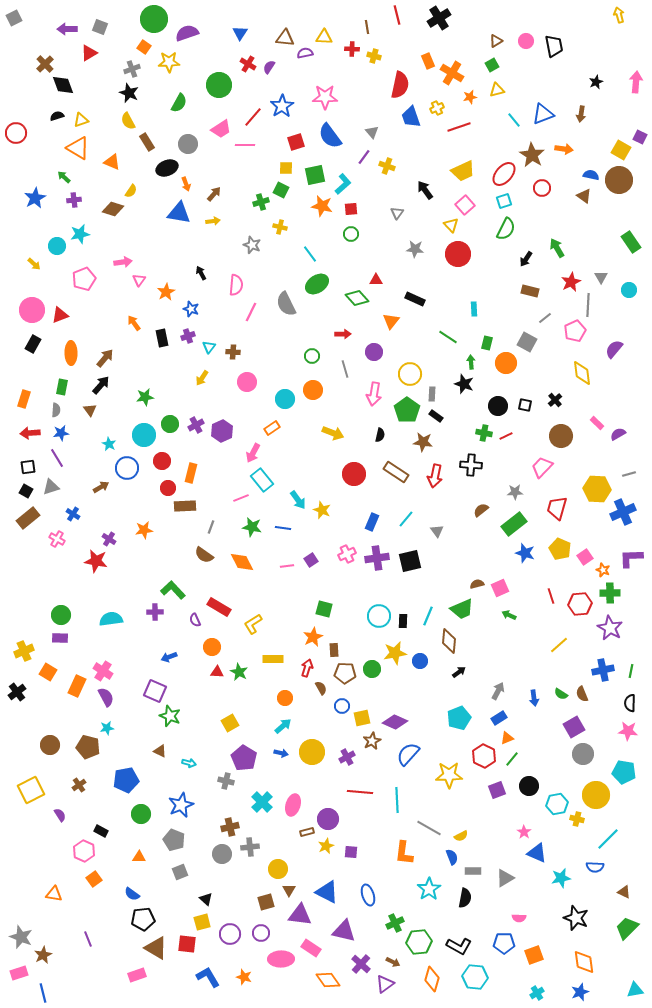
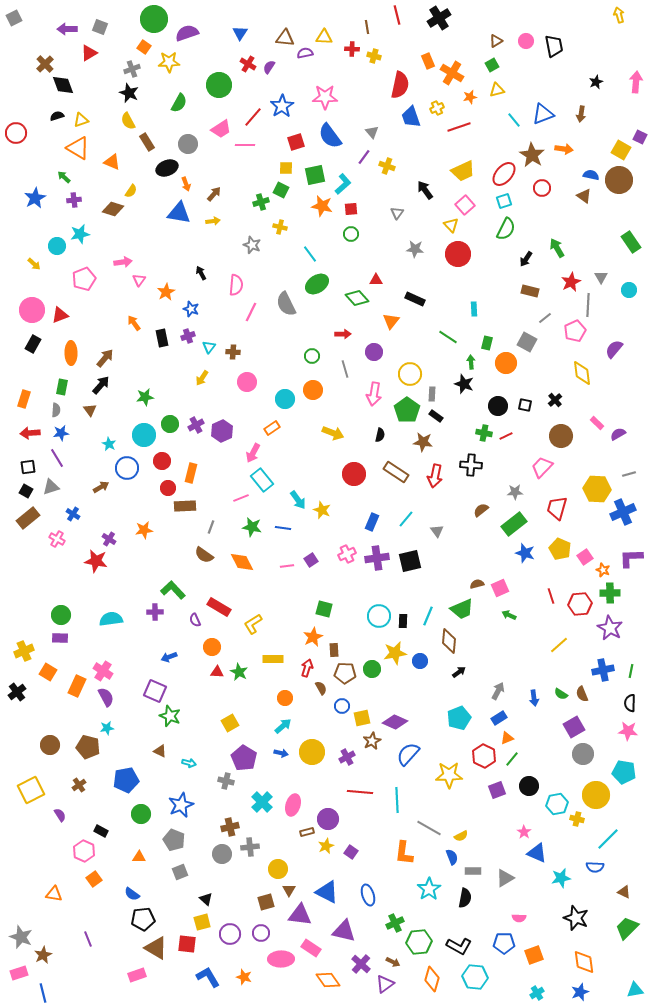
purple square at (351, 852): rotated 32 degrees clockwise
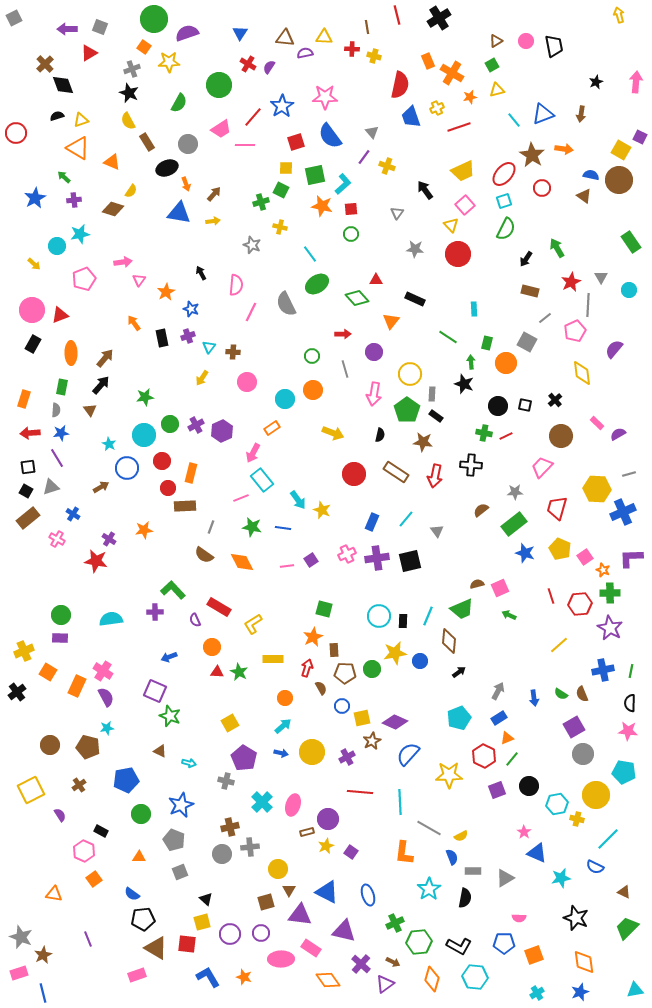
cyan line at (397, 800): moved 3 px right, 2 px down
blue semicircle at (595, 867): rotated 24 degrees clockwise
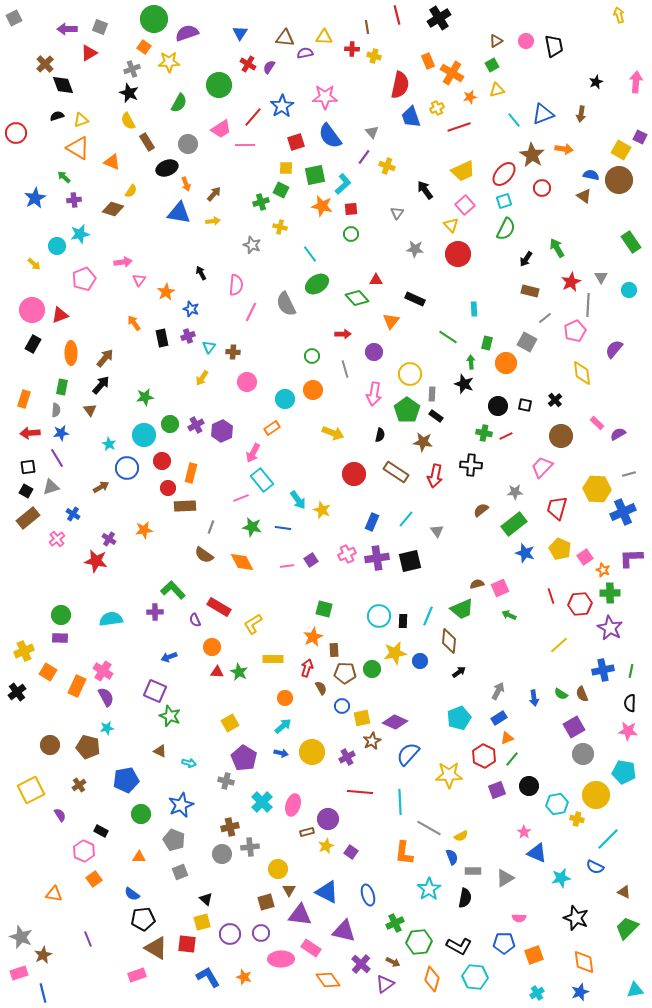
pink cross at (57, 539): rotated 21 degrees clockwise
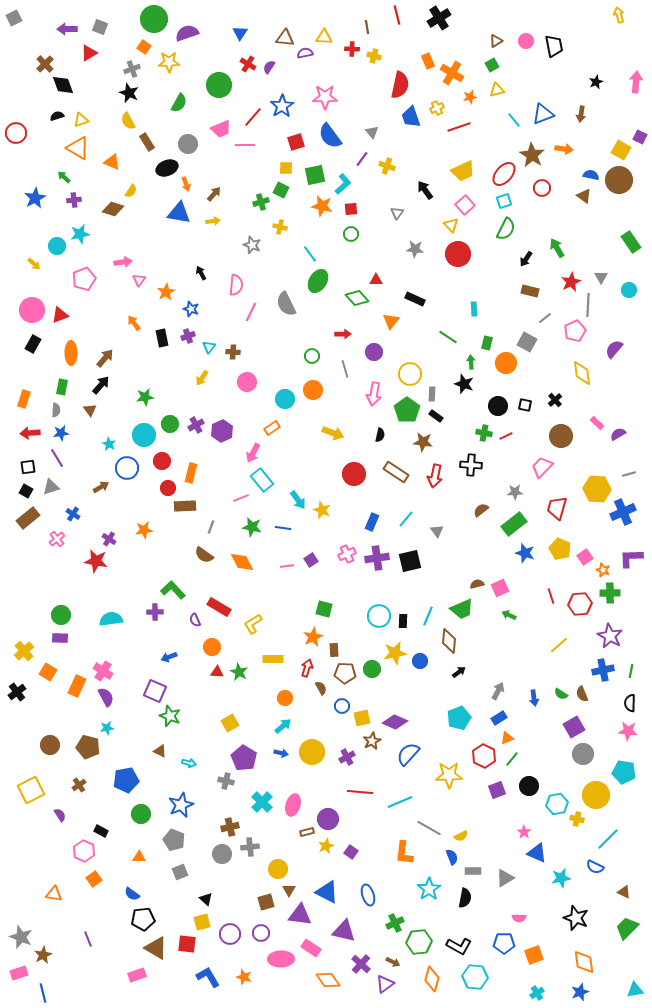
pink trapezoid at (221, 129): rotated 10 degrees clockwise
purple line at (364, 157): moved 2 px left, 2 px down
green ellipse at (317, 284): moved 1 px right, 3 px up; rotated 25 degrees counterclockwise
purple star at (610, 628): moved 8 px down
yellow cross at (24, 651): rotated 18 degrees counterclockwise
cyan line at (400, 802): rotated 70 degrees clockwise
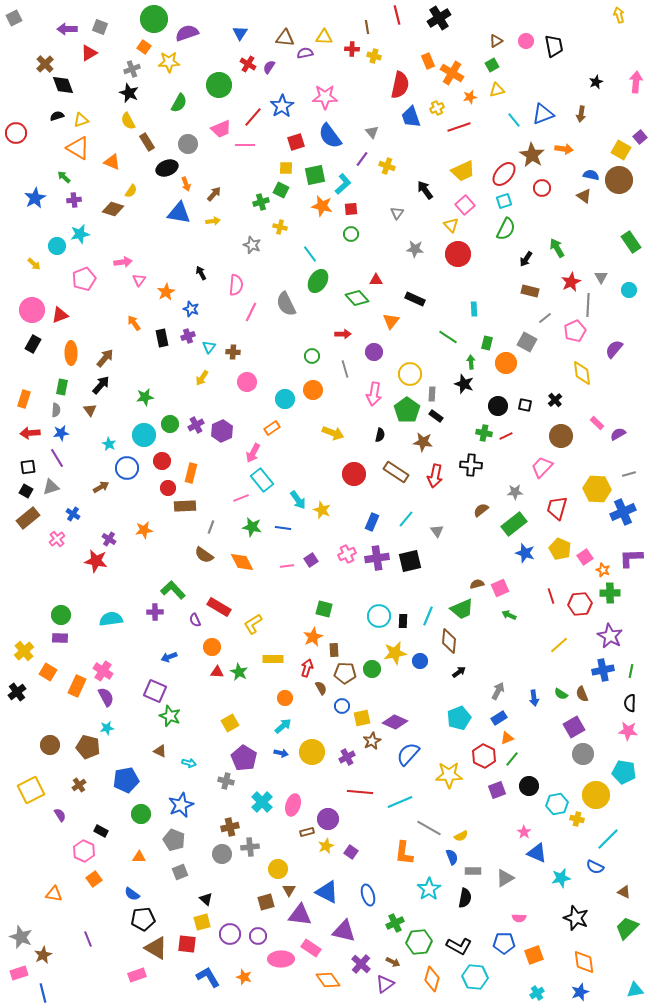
purple square at (640, 137): rotated 24 degrees clockwise
purple circle at (261, 933): moved 3 px left, 3 px down
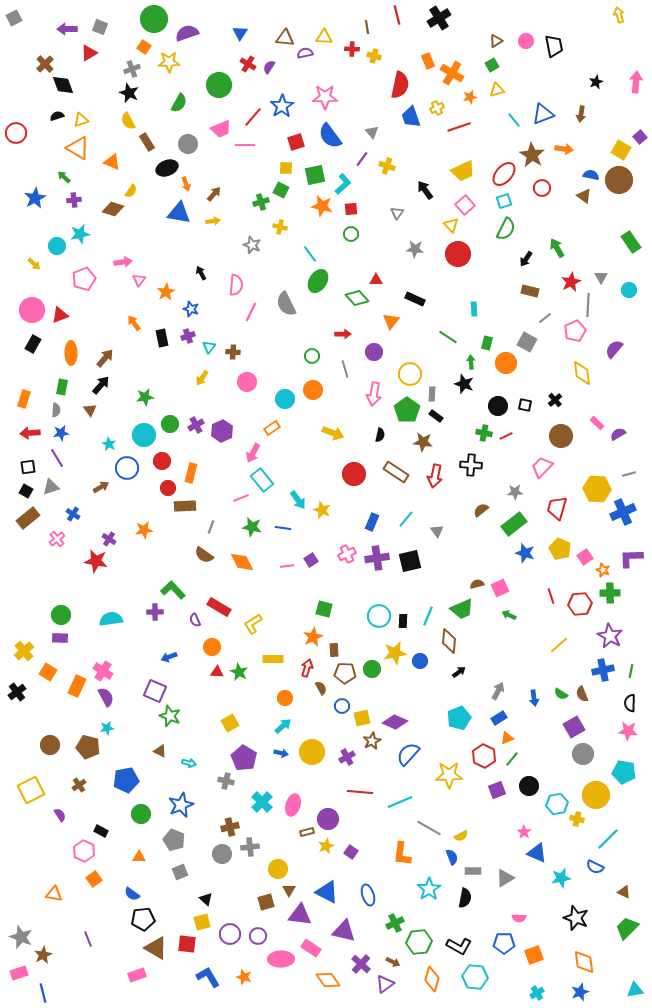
orange L-shape at (404, 853): moved 2 px left, 1 px down
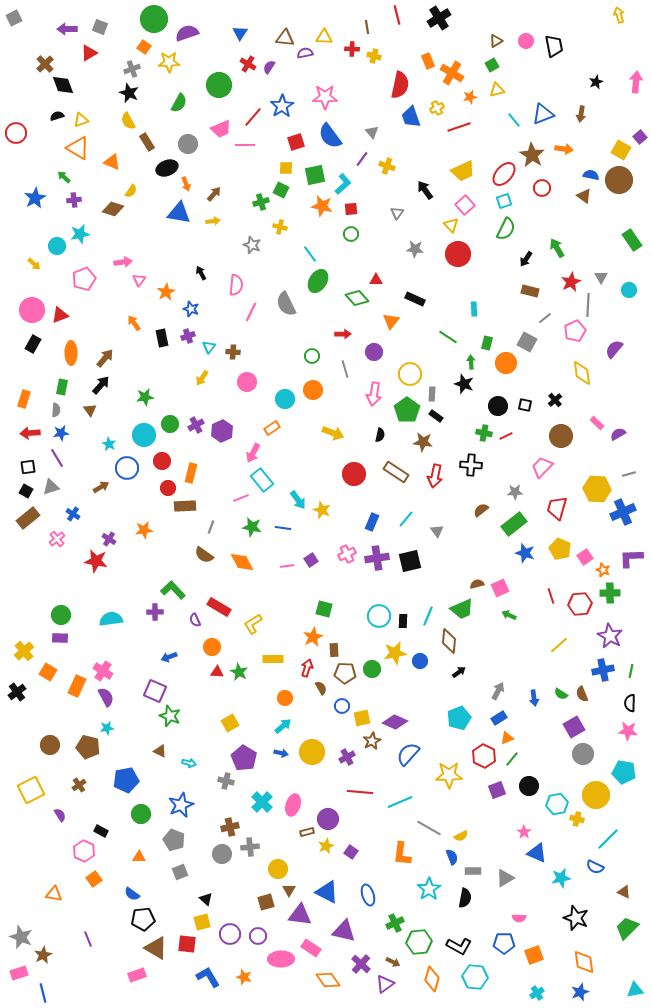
green rectangle at (631, 242): moved 1 px right, 2 px up
